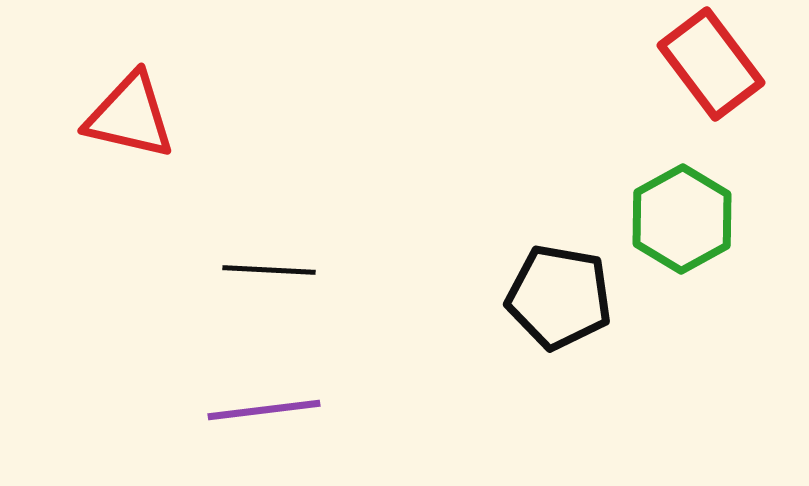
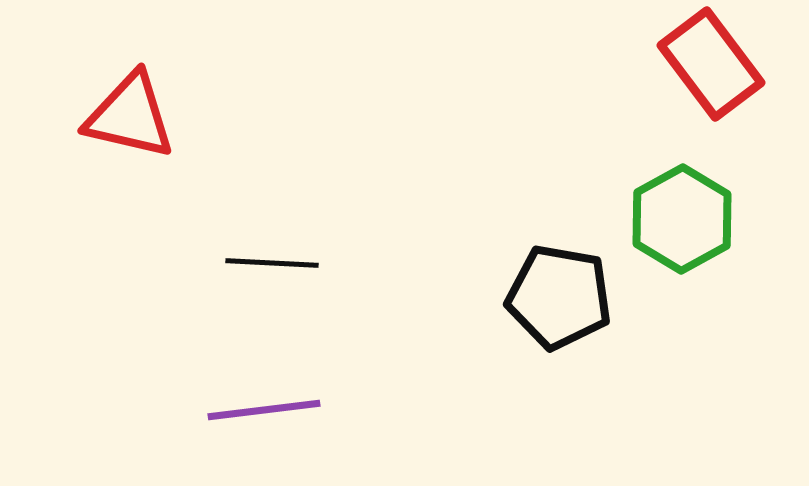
black line: moved 3 px right, 7 px up
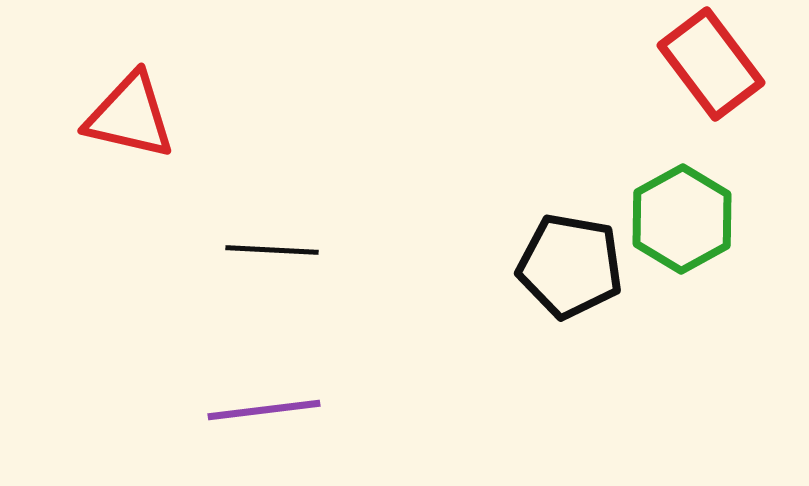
black line: moved 13 px up
black pentagon: moved 11 px right, 31 px up
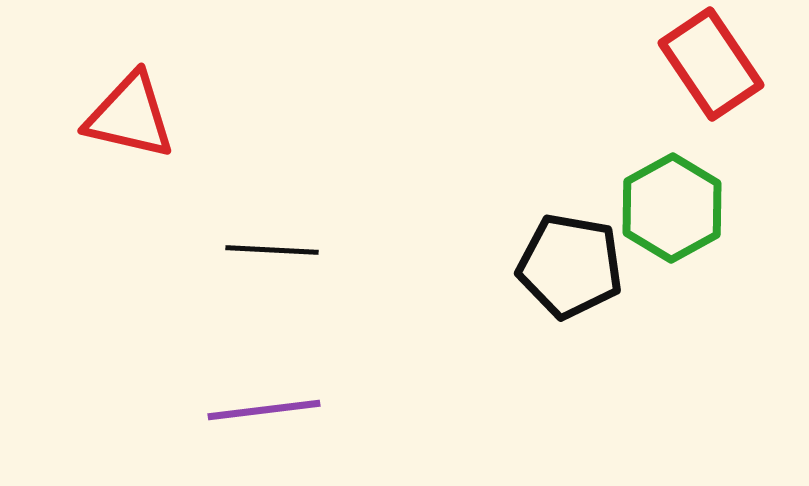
red rectangle: rotated 3 degrees clockwise
green hexagon: moved 10 px left, 11 px up
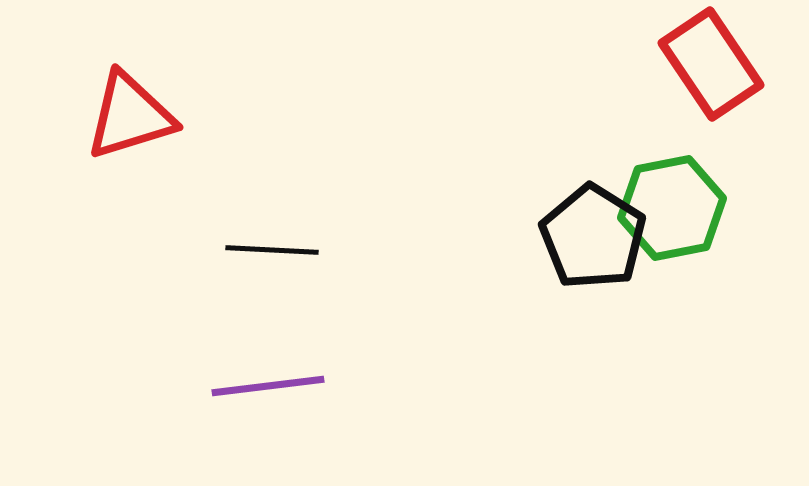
red triangle: rotated 30 degrees counterclockwise
green hexagon: rotated 18 degrees clockwise
black pentagon: moved 23 px right, 29 px up; rotated 22 degrees clockwise
purple line: moved 4 px right, 24 px up
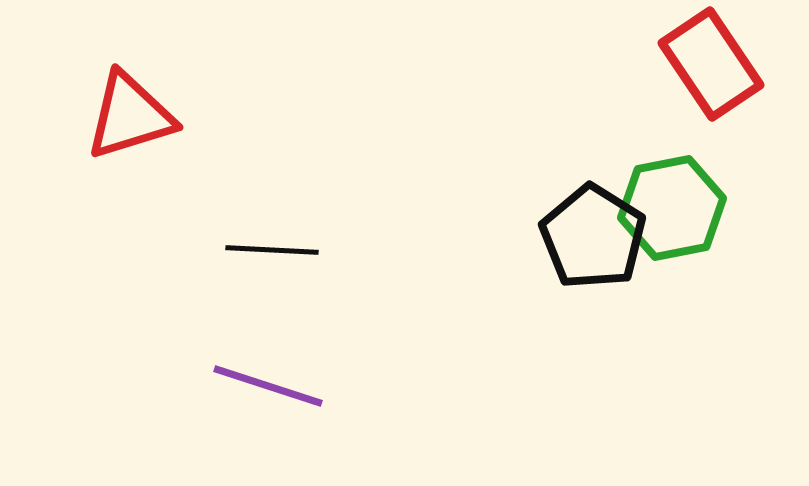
purple line: rotated 25 degrees clockwise
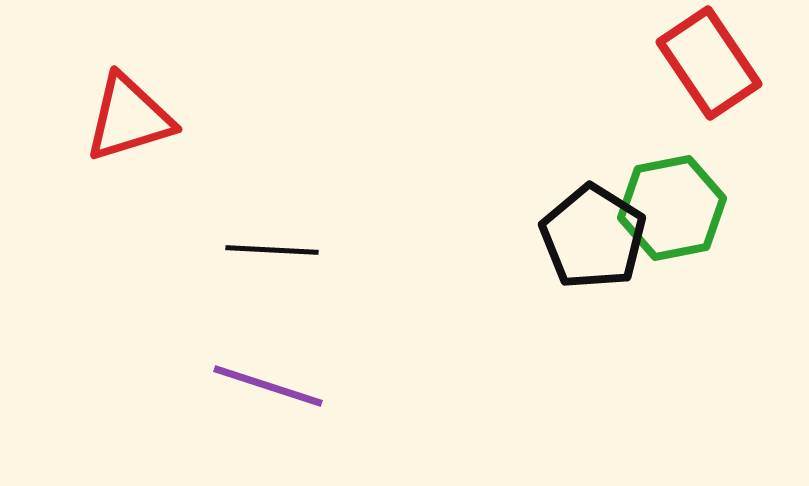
red rectangle: moved 2 px left, 1 px up
red triangle: moved 1 px left, 2 px down
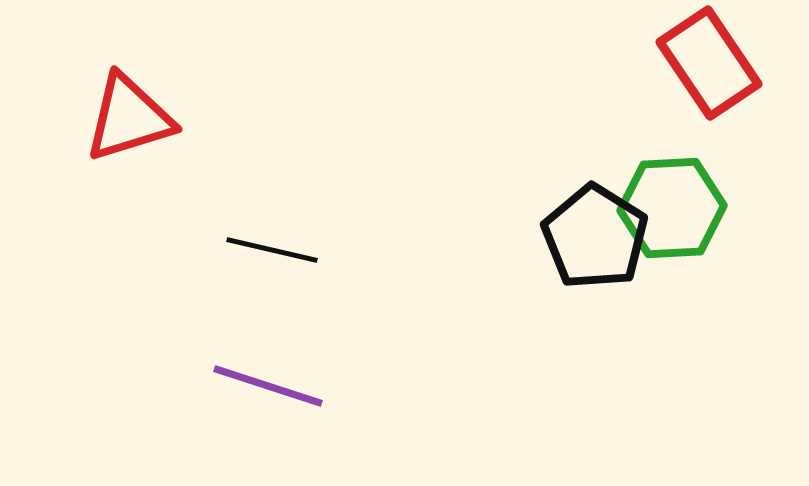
green hexagon: rotated 8 degrees clockwise
black pentagon: moved 2 px right
black line: rotated 10 degrees clockwise
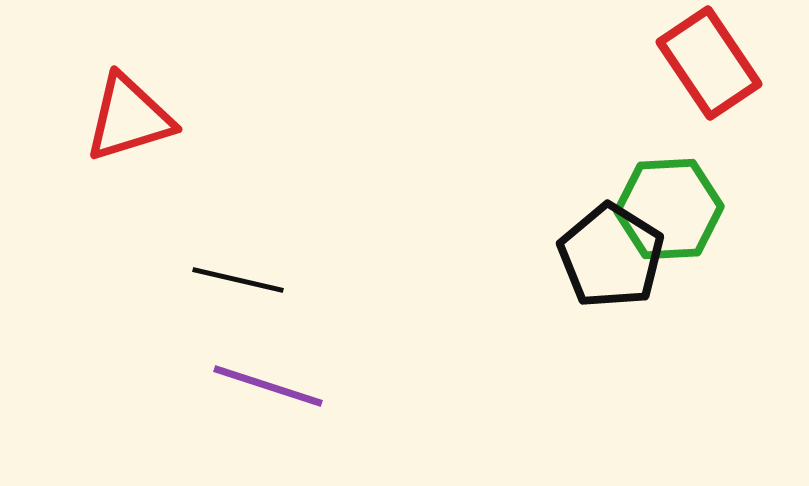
green hexagon: moved 3 px left, 1 px down
black pentagon: moved 16 px right, 19 px down
black line: moved 34 px left, 30 px down
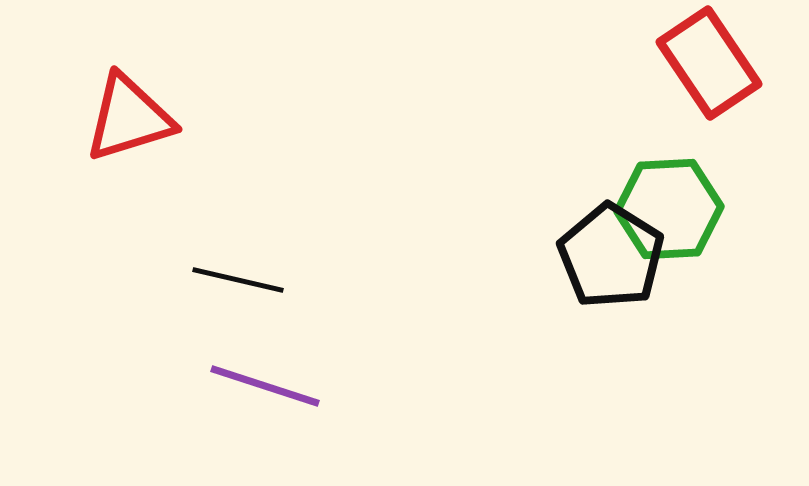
purple line: moved 3 px left
